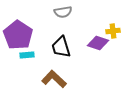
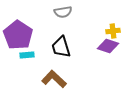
purple diamond: moved 10 px right, 3 px down
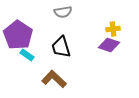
yellow cross: moved 2 px up
purple diamond: moved 1 px right, 1 px up
cyan rectangle: rotated 40 degrees clockwise
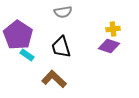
purple diamond: moved 1 px down
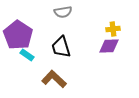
purple diamond: rotated 20 degrees counterclockwise
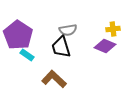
gray semicircle: moved 5 px right, 18 px down
purple diamond: moved 4 px left; rotated 25 degrees clockwise
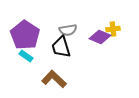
purple pentagon: moved 7 px right
purple diamond: moved 5 px left, 9 px up
cyan rectangle: moved 1 px left, 1 px down
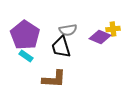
brown L-shape: rotated 140 degrees clockwise
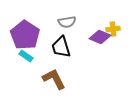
gray semicircle: moved 1 px left, 8 px up
brown L-shape: rotated 120 degrees counterclockwise
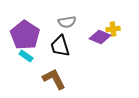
black trapezoid: moved 1 px left, 1 px up
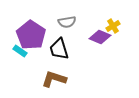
yellow cross: moved 3 px up; rotated 24 degrees counterclockwise
purple pentagon: moved 6 px right
black trapezoid: moved 1 px left, 3 px down
cyan rectangle: moved 6 px left, 5 px up
brown L-shape: rotated 45 degrees counterclockwise
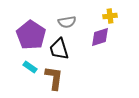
yellow cross: moved 3 px left, 10 px up; rotated 24 degrees clockwise
purple diamond: rotated 40 degrees counterclockwise
cyan rectangle: moved 10 px right, 16 px down
brown L-shape: moved 1 px up; rotated 80 degrees clockwise
